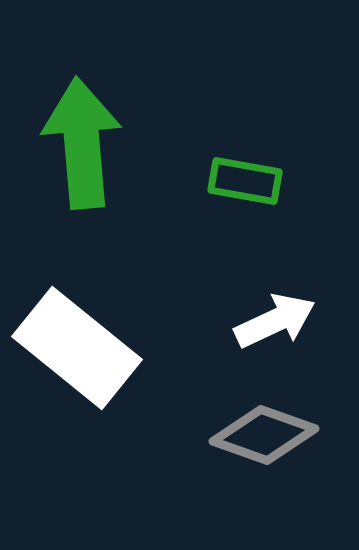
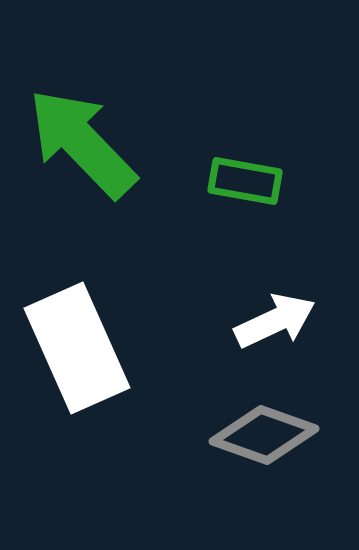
green arrow: rotated 39 degrees counterclockwise
white rectangle: rotated 27 degrees clockwise
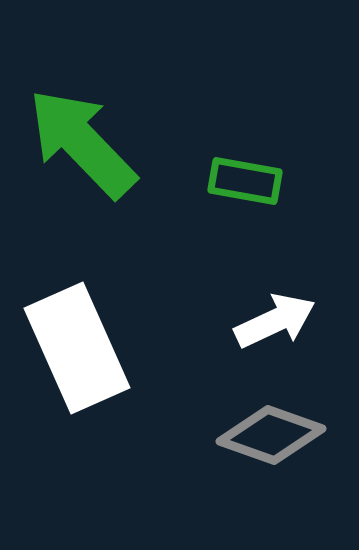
gray diamond: moved 7 px right
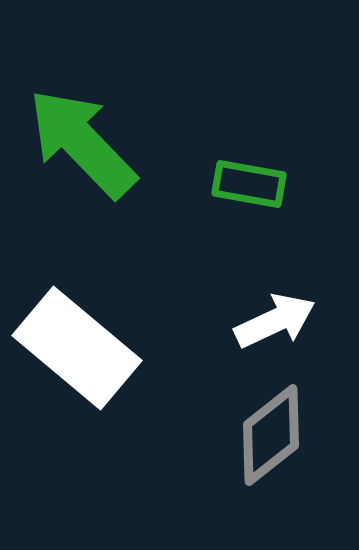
green rectangle: moved 4 px right, 3 px down
white rectangle: rotated 26 degrees counterclockwise
gray diamond: rotated 58 degrees counterclockwise
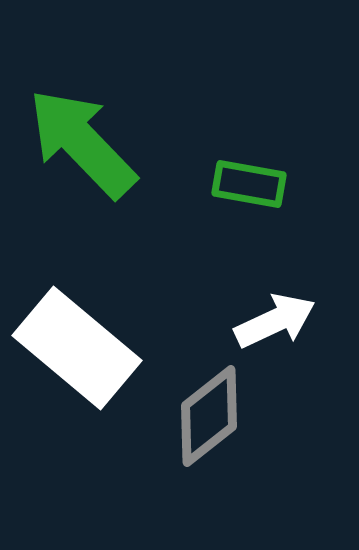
gray diamond: moved 62 px left, 19 px up
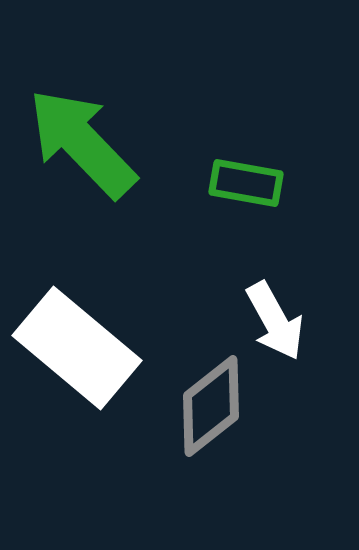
green rectangle: moved 3 px left, 1 px up
white arrow: rotated 86 degrees clockwise
gray diamond: moved 2 px right, 10 px up
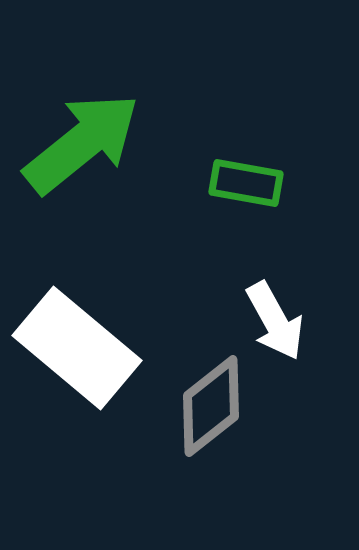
green arrow: rotated 95 degrees clockwise
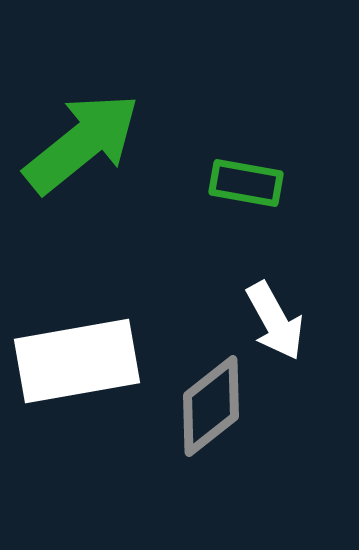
white rectangle: moved 13 px down; rotated 50 degrees counterclockwise
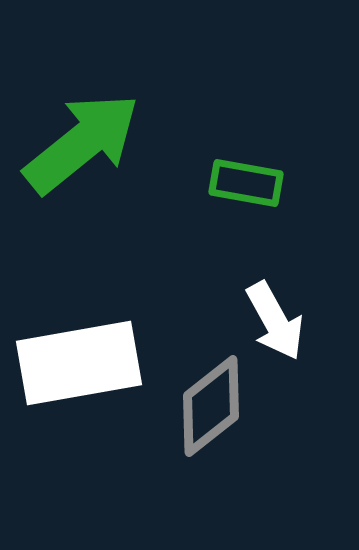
white rectangle: moved 2 px right, 2 px down
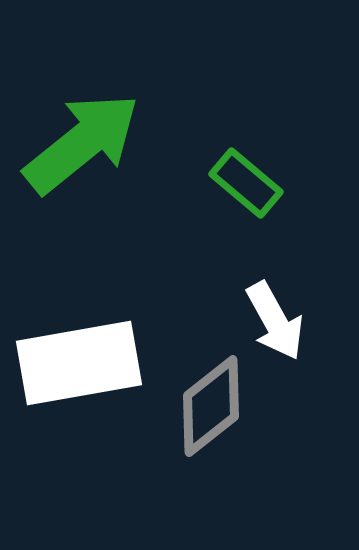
green rectangle: rotated 30 degrees clockwise
